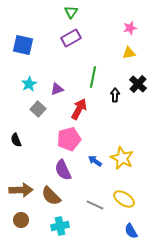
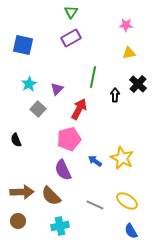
pink star: moved 4 px left, 3 px up; rotated 16 degrees clockwise
purple triangle: rotated 24 degrees counterclockwise
brown arrow: moved 1 px right, 2 px down
yellow ellipse: moved 3 px right, 2 px down
brown circle: moved 3 px left, 1 px down
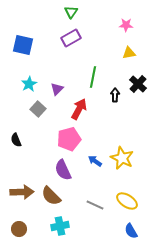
brown circle: moved 1 px right, 8 px down
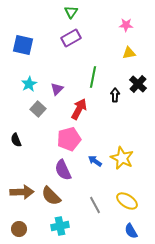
gray line: rotated 36 degrees clockwise
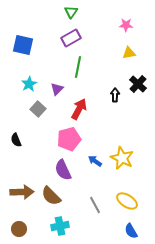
green line: moved 15 px left, 10 px up
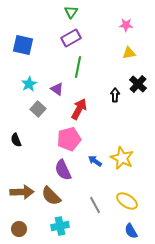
purple triangle: rotated 40 degrees counterclockwise
